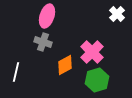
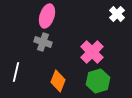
orange diamond: moved 7 px left, 16 px down; rotated 40 degrees counterclockwise
green hexagon: moved 1 px right, 1 px down
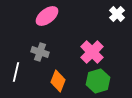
pink ellipse: rotated 35 degrees clockwise
gray cross: moved 3 px left, 10 px down
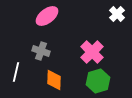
gray cross: moved 1 px right, 1 px up
orange diamond: moved 4 px left, 1 px up; rotated 20 degrees counterclockwise
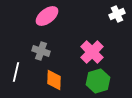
white cross: rotated 21 degrees clockwise
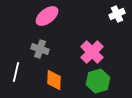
gray cross: moved 1 px left, 2 px up
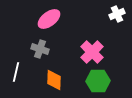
pink ellipse: moved 2 px right, 3 px down
green hexagon: rotated 15 degrees clockwise
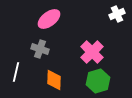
green hexagon: rotated 15 degrees counterclockwise
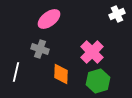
orange diamond: moved 7 px right, 6 px up
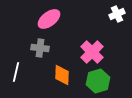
gray cross: moved 1 px up; rotated 12 degrees counterclockwise
orange diamond: moved 1 px right, 1 px down
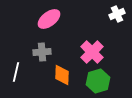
gray cross: moved 2 px right, 4 px down; rotated 12 degrees counterclockwise
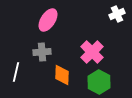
pink ellipse: moved 1 px left, 1 px down; rotated 20 degrees counterclockwise
green hexagon: moved 1 px right, 1 px down; rotated 15 degrees counterclockwise
